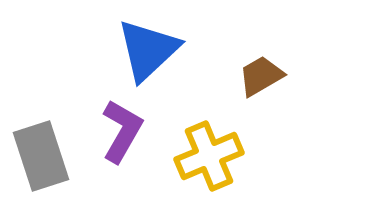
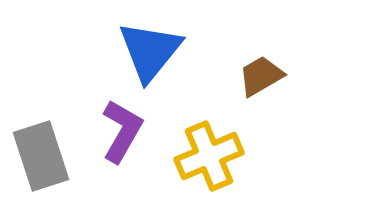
blue triangle: moved 2 px right, 1 px down; rotated 8 degrees counterclockwise
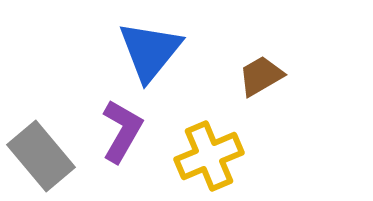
gray rectangle: rotated 22 degrees counterclockwise
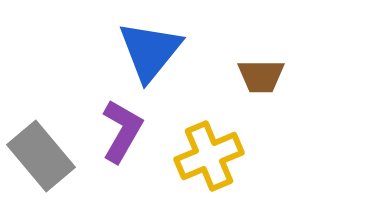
brown trapezoid: rotated 150 degrees counterclockwise
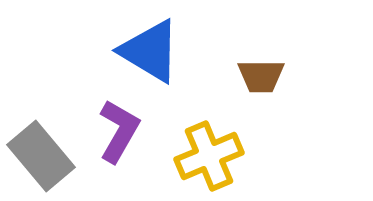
blue triangle: rotated 38 degrees counterclockwise
purple L-shape: moved 3 px left
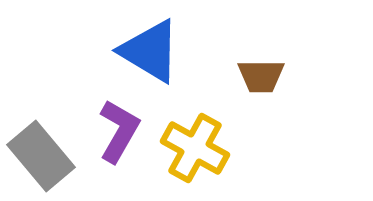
yellow cross: moved 14 px left, 8 px up; rotated 38 degrees counterclockwise
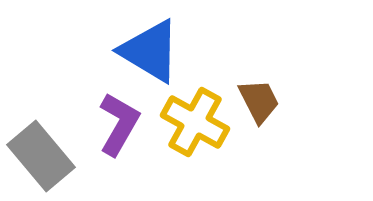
brown trapezoid: moved 2 px left, 25 px down; rotated 117 degrees counterclockwise
purple L-shape: moved 7 px up
yellow cross: moved 26 px up
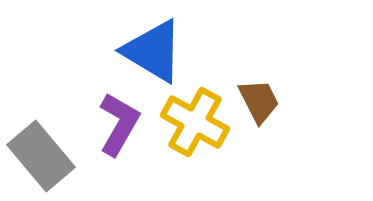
blue triangle: moved 3 px right
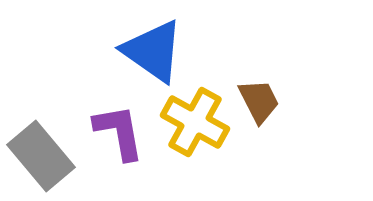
blue triangle: rotated 4 degrees clockwise
purple L-shape: moved 8 px down; rotated 40 degrees counterclockwise
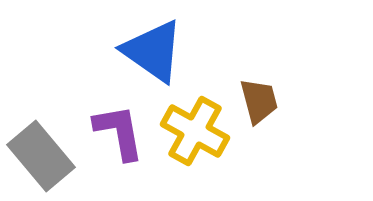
brown trapezoid: rotated 12 degrees clockwise
yellow cross: moved 9 px down
